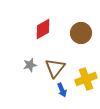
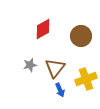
brown circle: moved 3 px down
blue arrow: moved 2 px left
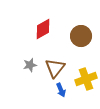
blue arrow: moved 1 px right
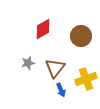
gray star: moved 2 px left, 2 px up
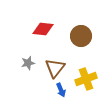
red diamond: rotated 35 degrees clockwise
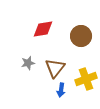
red diamond: rotated 15 degrees counterclockwise
blue arrow: rotated 32 degrees clockwise
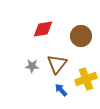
gray star: moved 4 px right, 3 px down; rotated 16 degrees clockwise
brown triangle: moved 2 px right, 4 px up
blue arrow: rotated 128 degrees clockwise
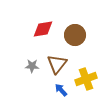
brown circle: moved 6 px left, 1 px up
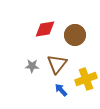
red diamond: moved 2 px right
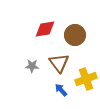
brown triangle: moved 2 px right, 1 px up; rotated 15 degrees counterclockwise
